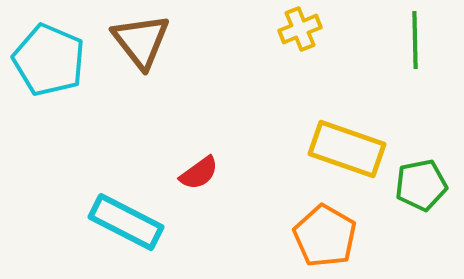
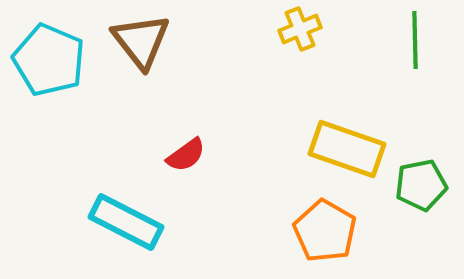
red semicircle: moved 13 px left, 18 px up
orange pentagon: moved 5 px up
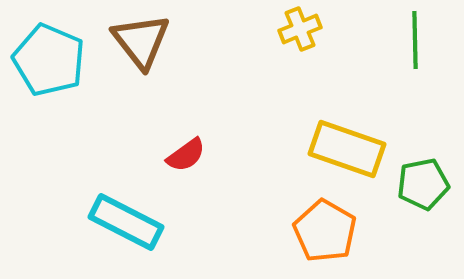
green pentagon: moved 2 px right, 1 px up
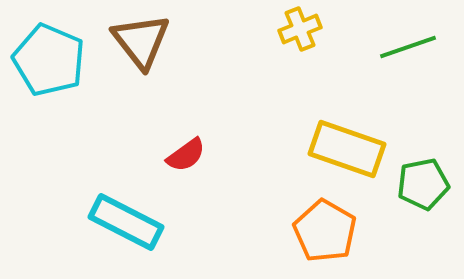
green line: moved 7 px left, 7 px down; rotated 72 degrees clockwise
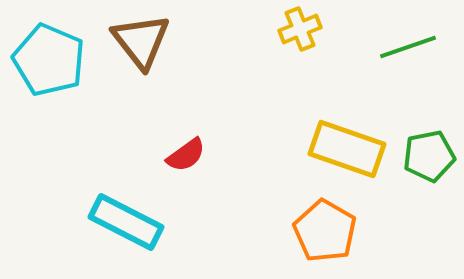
green pentagon: moved 6 px right, 28 px up
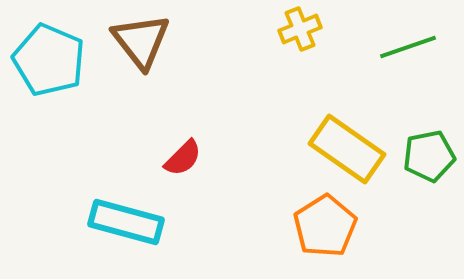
yellow rectangle: rotated 16 degrees clockwise
red semicircle: moved 3 px left, 3 px down; rotated 9 degrees counterclockwise
cyan rectangle: rotated 12 degrees counterclockwise
orange pentagon: moved 5 px up; rotated 10 degrees clockwise
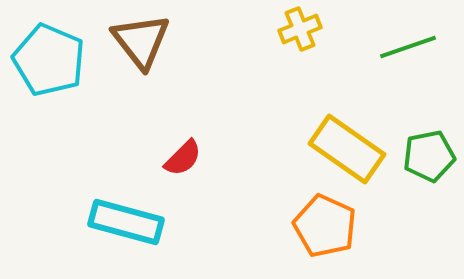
orange pentagon: rotated 16 degrees counterclockwise
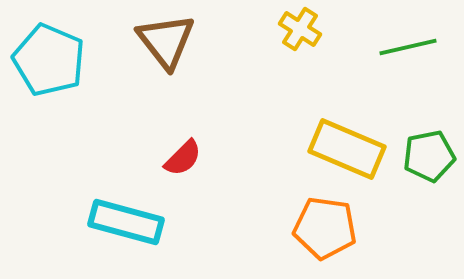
yellow cross: rotated 36 degrees counterclockwise
brown triangle: moved 25 px right
green line: rotated 6 degrees clockwise
yellow rectangle: rotated 12 degrees counterclockwise
orange pentagon: moved 2 px down; rotated 16 degrees counterclockwise
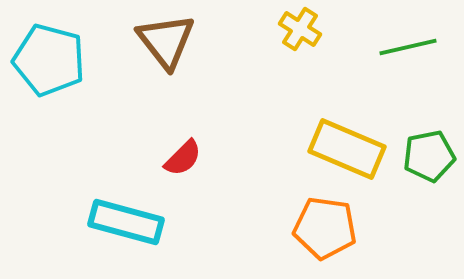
cyan pentagon: rotated 8 degrees counterclockwise
